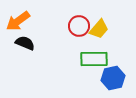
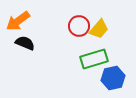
green rectangle: rotated 16 degrees counterclockwise
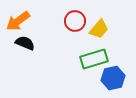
red circle: moved 4 px left, 5 px up
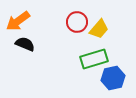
red circle: moved 2 px right, 1 px down
black semicircle: moved 1 px down
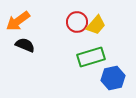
yellow trapezoid: moved 3 px left, 4 px up
black semicircle: moved 1 px down
green rectangle: moved 3 px left, 2 px up
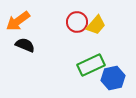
green rectangle: moved 8 px down; rotated 8 degrees counterclockwise
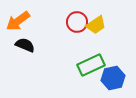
yellow trapezoid: rotated 15 degrees clockwise
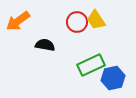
yellow trapezoid: moved 5 px up; rotated 90 degrees clockwise
black semicircle: moved 20 px right; rotated 12 degrees counterclockwise
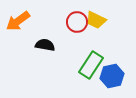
yellow trapezoid: rotated 30 degrees counterclockwise
green rectangle: rotated 32 degrees counterclockwise
blue hexagon: moved 1 px left, 2 px up
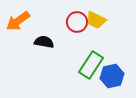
black semicircle: moved 1 px left, 3 px up
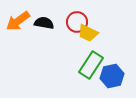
yellow trapezoid: moved 8 px left, 13 px down
black semicircle: moved 19 px up
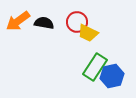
green rectangle: moved 4 px right, 2 px down
